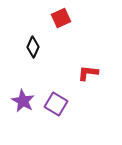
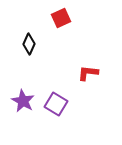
black diamond: moved 4 px left, 3 px up
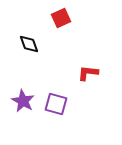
black diamond: rotated 45 degrees counterclockwise
purple square: rotated 15 degrees counterclockwise
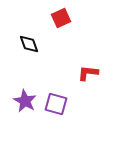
purple star: moved 2 px right
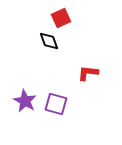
black diamond: moved 20 px right, 3 px up
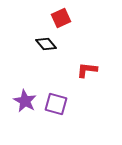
black diamond: moved 3 px left, 3 px down; rotated 20 degrees counterclockwise
red L-shape: moved 1 px left, 3 px up
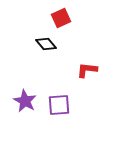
purple square: moved 3 px right, 1 px down; rotated 20 degrees counterclockwise
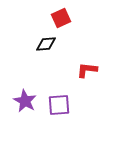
black diamond: rotated 55 degrees counterclockwise
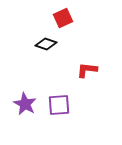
red square: moved 2 px right
black diamond: rotated 25 degrees clockwise
purple star: moved 3 px down
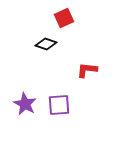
red square: moved 1 px right
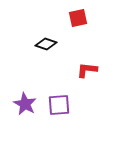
red square: moved 14 px right; rotated 12 degrees clockwise
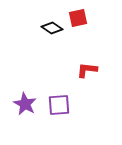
black diamond: moved 6 px right, 16 px up; rotated 15 degrees clockwise
